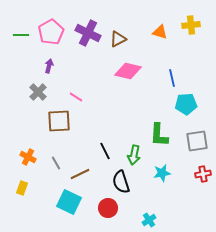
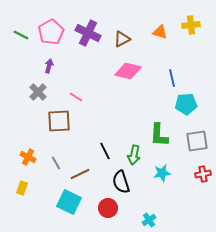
green line: rotated 28 degrees clockwise
brown triangle: moved 4 px right
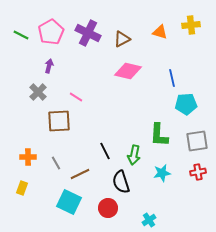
orange cross: rotated 28 degrees counterclockwise
red cross: moved 5 px left, 2 px up
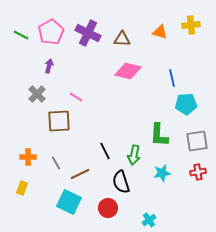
brown triangle: rotated 30 degrees clockwise
gray cross: moved 1 px left, 2 px down
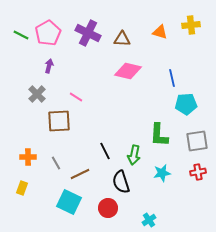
pink pentagon: moved 3 px left, 1 px down
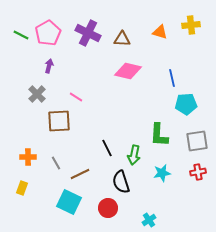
black line: moved 2 px right, 3 px up
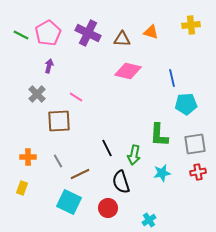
orange triangle: moved 9 px left
gray square: moved 2 px left, 3 px down
gray line: moved 2 px right, 2 px up
